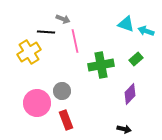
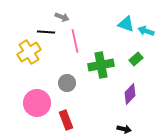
gray arrow: moved 1 px left, 2 px up
gray circle: moved 5 px right, 8 px up
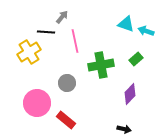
gray arrow: rotated 72 degrees counterclockwise
red rectangle: rotated 30 degrees counterclockwise
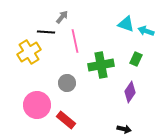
green rectangle: rotated 24 degrees counterclockwise
purple diamond: moved 2 px up; rotated 10 degrees counterclockwise
pink circle: moved 2 px down
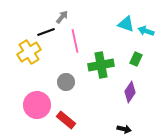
black line: rotated 24 degrees counterclockwise
gray circle: moved 1 px left, 1 px up
